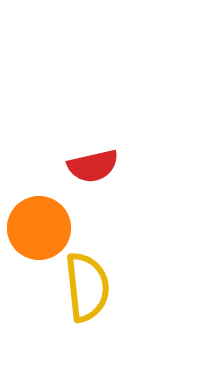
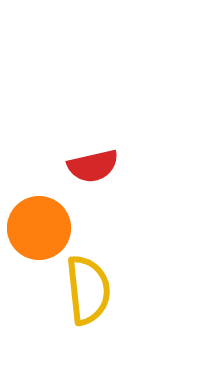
yellow semicircle: moved 1 px right, 3 px down
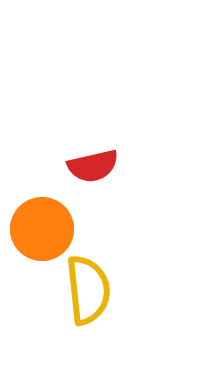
orange circle: moved 3 px right, 1 px down
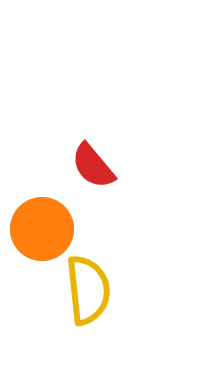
red semicircle: rotated 63 degrees clockwise
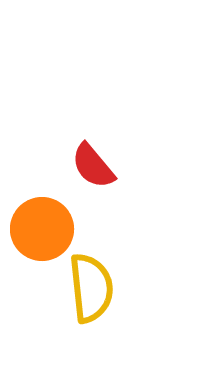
yellow semicircle: moved 3 px right, 2 px up
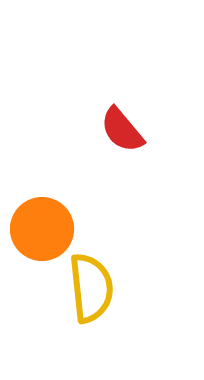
red semicircle: moved 29 px right, 36 px up
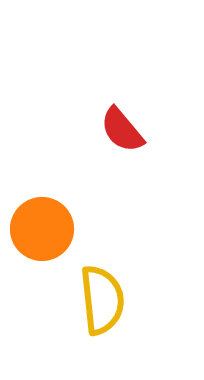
yellow semicircle: moved 11 px right, 12 px down
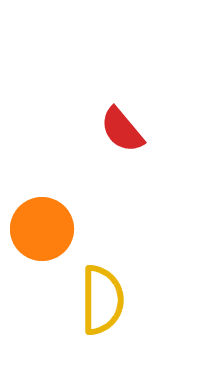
yellow semicircle: rotated 6 degrees clockwise
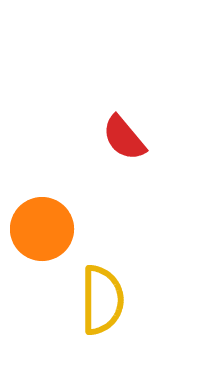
red semicircle: moved 2 px right, 8 px down
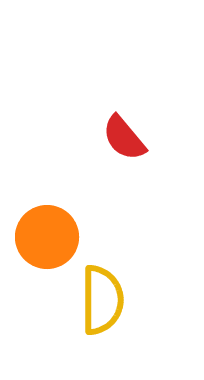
orange circle: moved 5 px right, 8 px down
